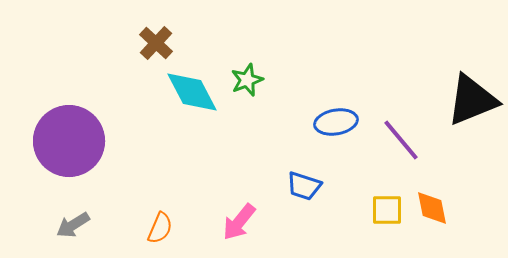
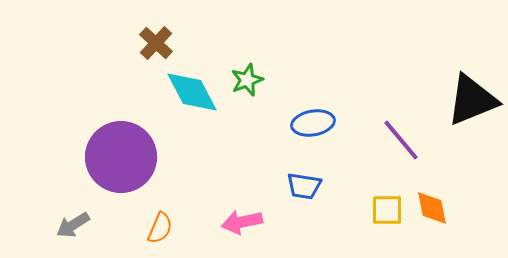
blue ellipse: moved 23 px left, 1 px down
purple circle: moved 52 px right, 16 px down
blue trapezoid: rotated 9 degrees counterclockwise
pink arrow: moved 3 px right; rotated 39 degrees clockwise
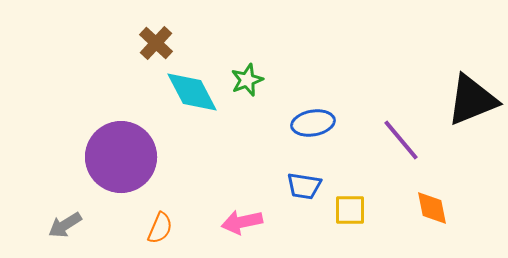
yellow square: moved 37 px left
gray arrow: moved 8 px left
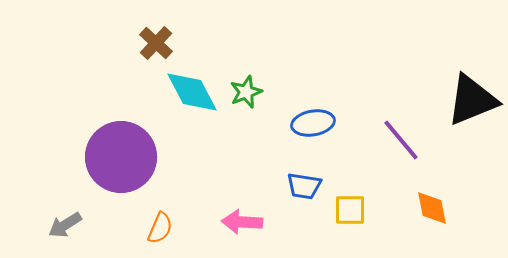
green star: moved 1 px left, 12 px down
pink arrow: rotated 15 degrees clockwise
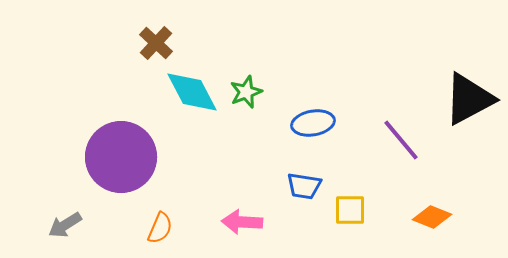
black triangle: moved 3 px left, 1 px up; rotated 6 degrees counterclockwise
orange diamond: moved 9 px down; rotated 57 degrees counterclockwise
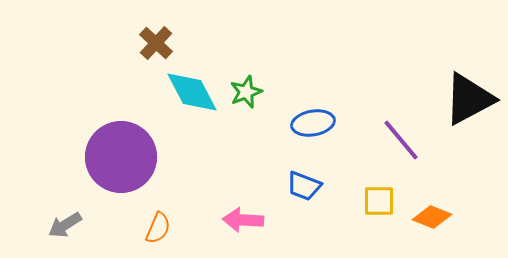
blue trapezoid: rotated 12 degrees clockwise
yellow square: moved 29 px right, 9 px up
pink arrow: moved 1 px right, 2 px up
orange semicircle: moved 2 px left
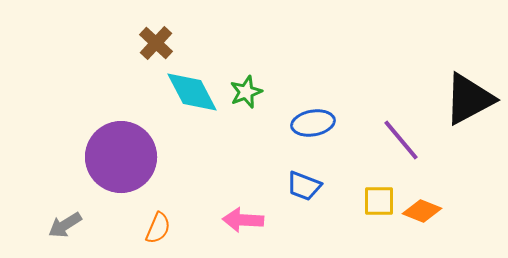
orange diamond: moved 10 px left, 6 px up
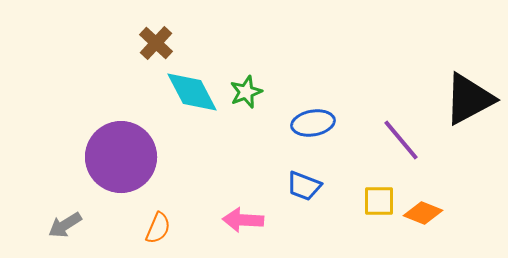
orange diamond: moved 1 px right, 2 px down
